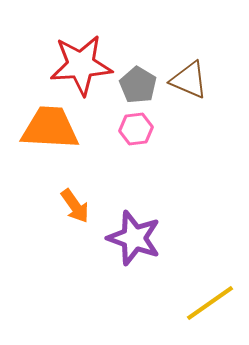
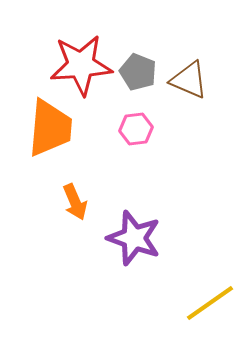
gray pentagon: moved 13 px up; rotated 9 degrees counterclockwise
orange trapezoid: rotated 92 degrees clockwise
orange arrow: moved 4 px up; rotated 12 degrees clockwise
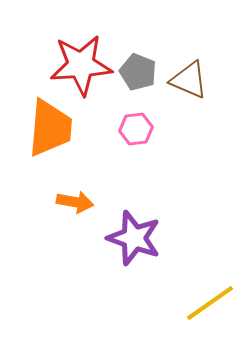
orange arrow: rotated 57 degrees counterclockwise
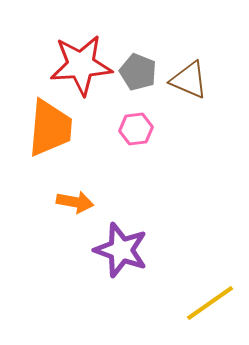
purple star: moved 13 px left, 12 px down
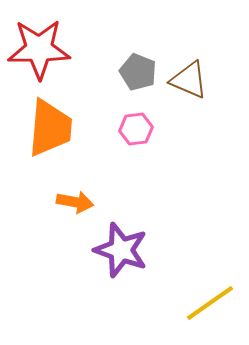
red star: moved 42 px left, 16 px up; rotated 4 degrees clockwise
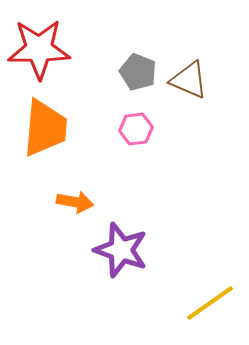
orange trapezoid: moved 5 px left
